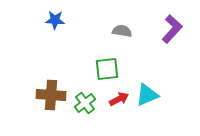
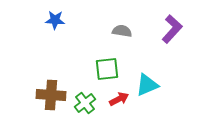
cyan triangle: moved 10 px up
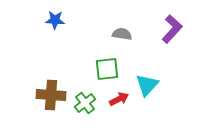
gray semicircle: moved 3 px down
cyan triangle: rotated 25 degrees counterclockwise
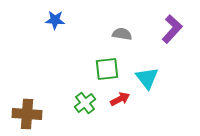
cyan triangle: moved 7 px up; rotated 20 degrees counterclockwise
brown cross: moved 24 px left, 19 px down
red arrow: moved 1 px right
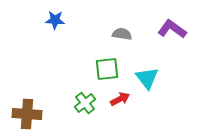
purple L-shape: rotated 96 degrees counterclockwise
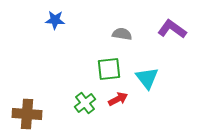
green square: moved 2 px right
red arrow: moved 2 px left
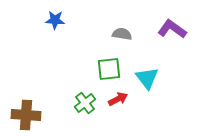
brown cross: moved 1 px left, 1 px down
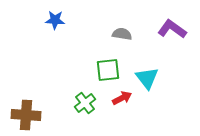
green square: moved 1 px left, 1 px down
red arrow: moved 4 px right, 1 px up
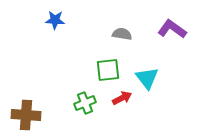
green cross: rotated 15 degrees clockwise
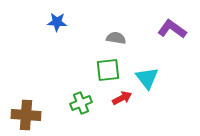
blue star: moved 2 px right, 2 px down
gray semicircle: moved 6 px left, 4 px down
green cross: moved 4 px left
